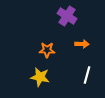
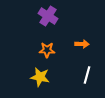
purple cross: moved 19 px left
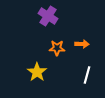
orange star: moved 10 px right, 2 px up
yellow star: moved 3 px left, 5 px up; rotated 24 degrees clockwise
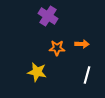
yellow star: rotated 24 degrees counterclockwise
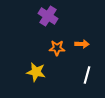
yellow star: moved 1 px left
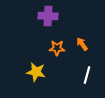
purple cross: rotated 30 degrees counterclockwise
orange arrow: rotated 128 degrees counterclockwise
